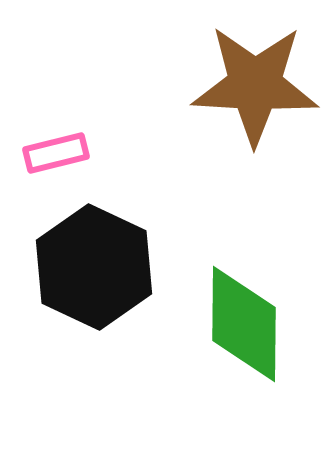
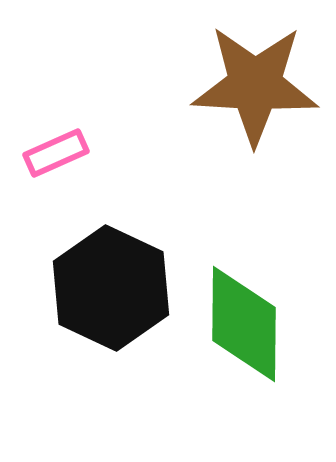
pink rectangle: rotated 10 degrees counterclockwise
black hexagon: moved 17 px right, 21 px down
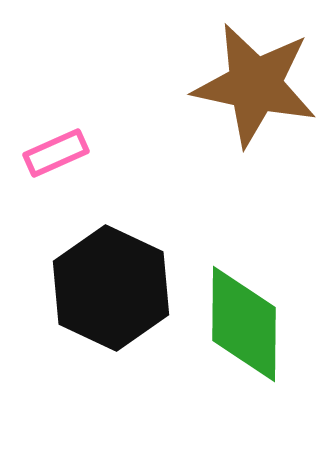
brown star: rotated 9 degrees clockwise
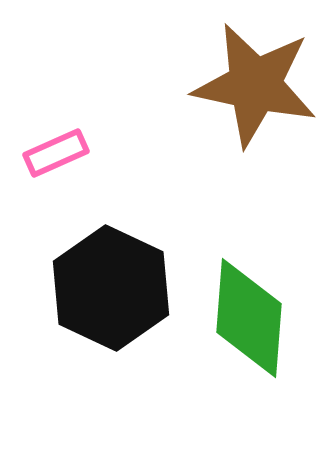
green diamond: moved 5 px right, 6 px up; rotated 4 degrees clockwise
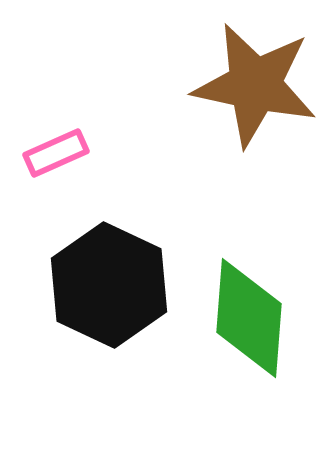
black hexagon: moved 2 px left, 3 px up
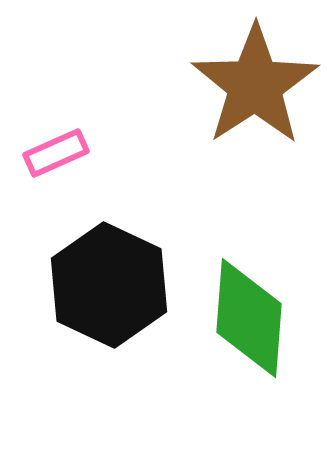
brown star: rotated 27 degrees clockwise
